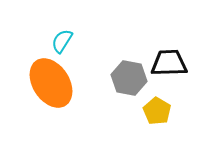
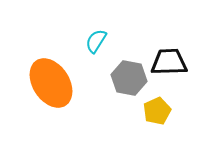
cyan semicircle: moved 34 px right
black trapezoid: moved 1 px up
yellow pentagon: rotated 16 degrees clockwise
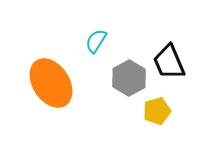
black trapezoid: rotated 111 degrees counterclockwise
gray hexagon: rotated 20 degrees clockwise
yellow pentagon: rotated 8 degrees clockwise
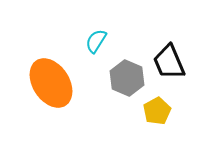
gray hexagon: moved 2 px left; rotated 8 degrees counterclockwise
yellow pentagon: rotated 12 degrees counterclockwise
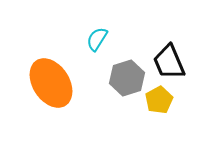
cyan semicircle: moved 1 px right, 2 px up
gray hexagon: rotated 20 degrees clockwise
yellow pentagon: moved 2 px right, 11 px up
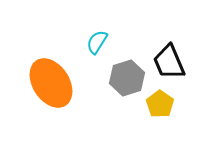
cyan semicircle: moved 3 px down
yellow pentagon: moved 1 px right, 4 px down; rotated 8 degrees counterclockwise
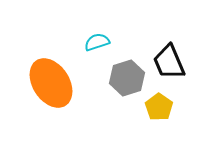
cyan semicircle: rotated 40 degrees clockwise
yellow pentagon: moved 1 px left, 3 px down
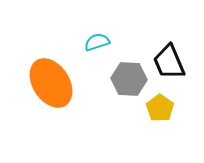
gray hexagon: moved 2 px right, 1 px down; rotated 20 degrees clockwise
yellow pentagon: moved 1 px right, 1 px down
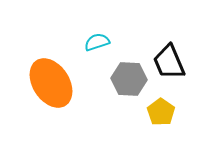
yellow pentagon: moved 1 px right, 4 px down
